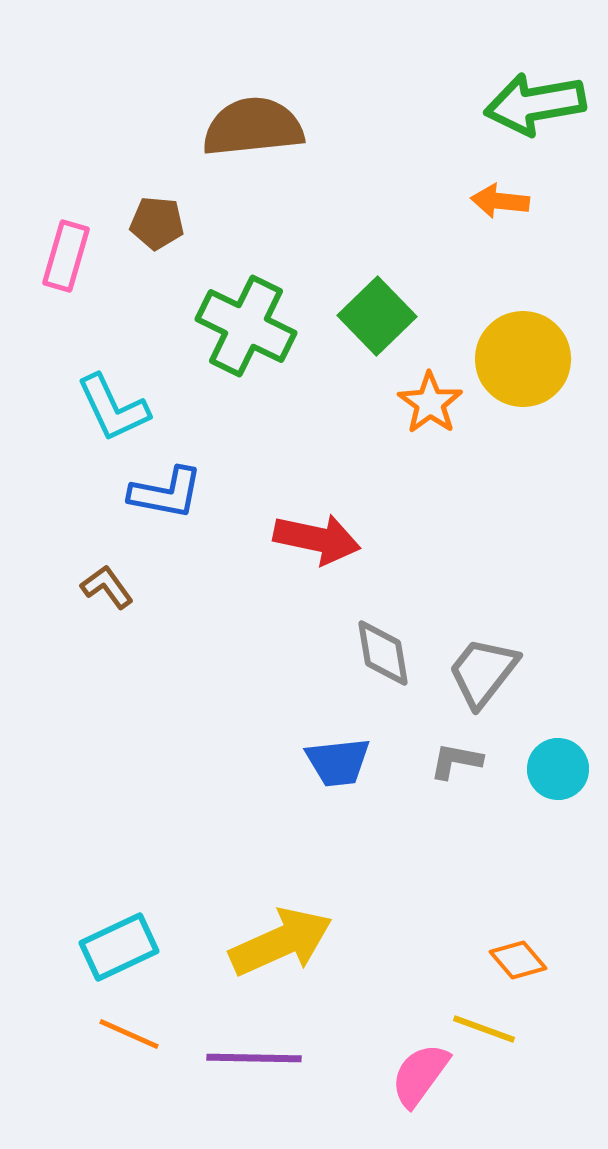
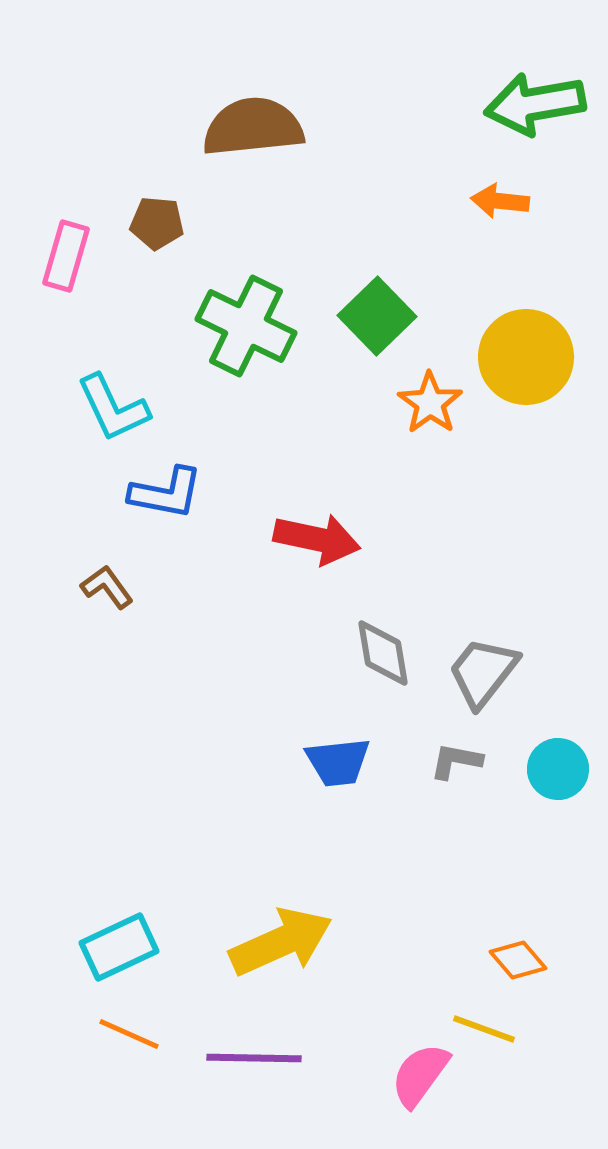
yellow circle: moved 3 px right, 2 px up
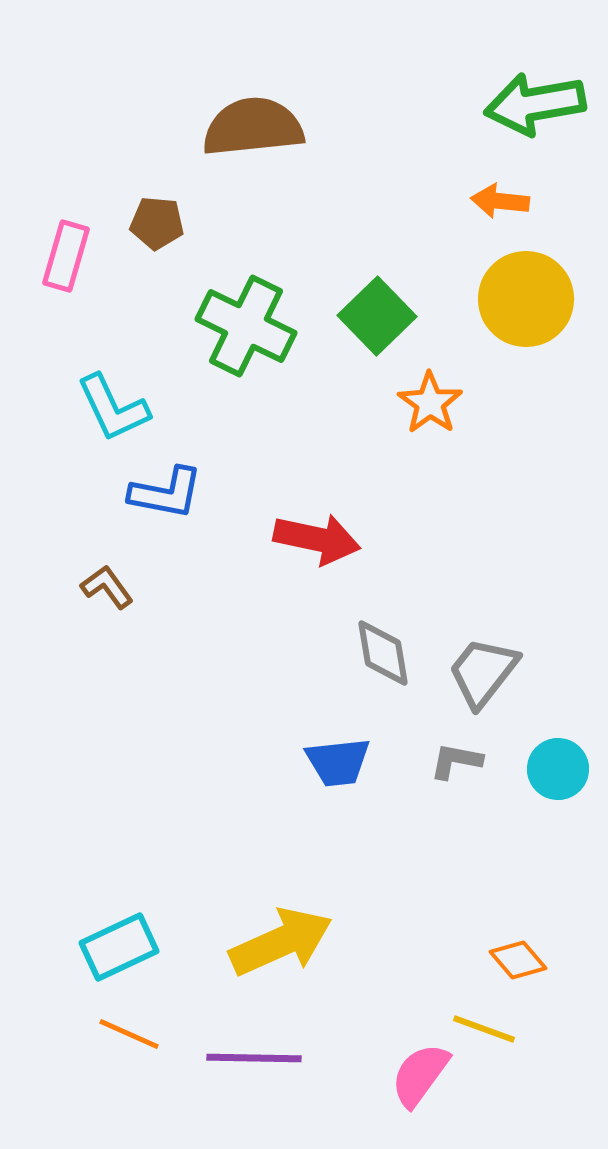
yellow circle: moved 58 px up
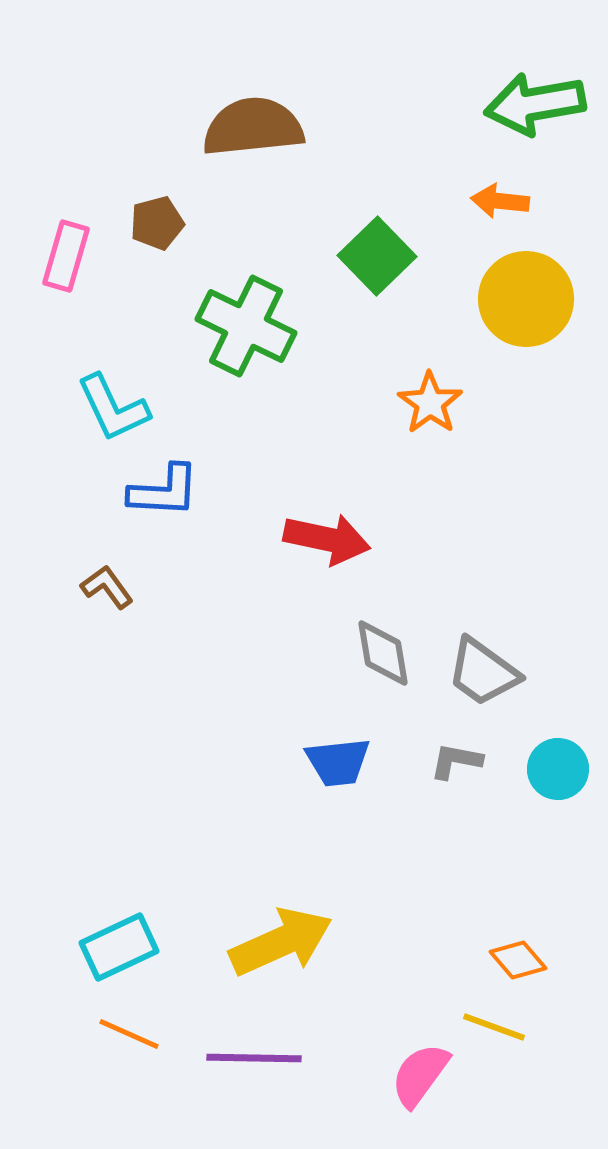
brown pentagon: rotated 20 degrees counterclockwise
green square: moved 60 px up
blue L-shape: moved 2 px left, 2 px up; rotated 8 degrees counterclockwise
red arrow: moved 10 px right
gray trapezoid: rotated 92 degrees counterclockwise
yellow line: moved 10 px right, 2 px up
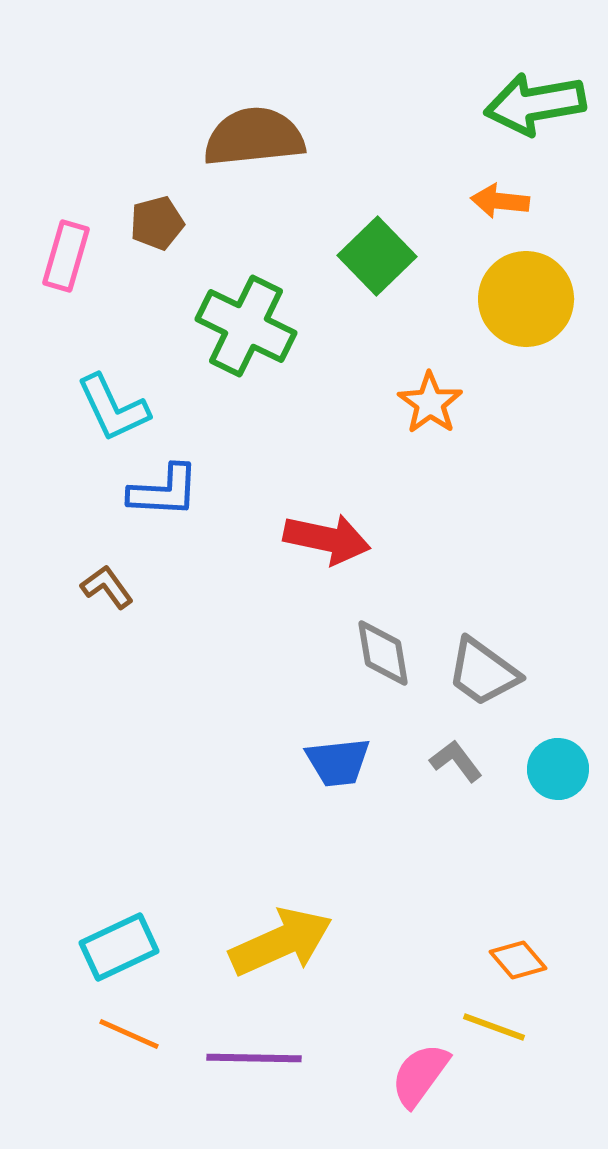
brown semicircle: moved 1 px right, 10 px down
gray L-shape: rotated 42 degrees clockwise
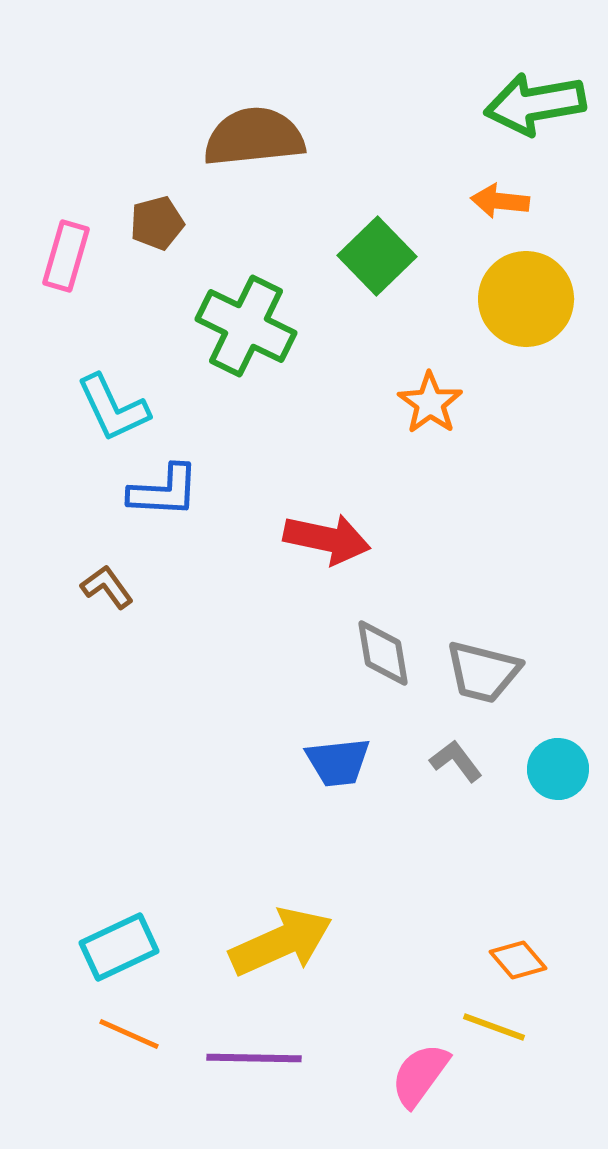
gray trapezoid: rotated 22 degrees counterclockwise
